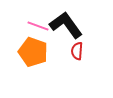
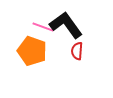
pink line: moved 5 px right, 1 px down
orange pentagon: moved 1 px left, 1 px up
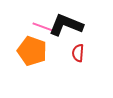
black L-shape: rotated 32 degrees counterclockwise
red semicircle: moved 1 px right, 2 px down
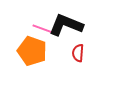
pink line: moved 2 px down
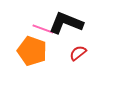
black L-shape: moved 2 px up
red semicircle: rotated 48 degrees clockwise
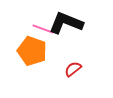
red semicircle: moved 5 px left, 16 px down
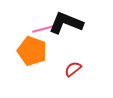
pink line: rotated 35 degrees counterclockwise
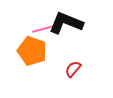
red semicircle: rotated 12 degrees counterclockwise
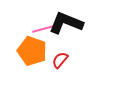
red semicircle: moved 13 px left, 9 px up
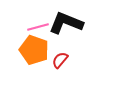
pink line: moved 5 px left, 2 px up
orange pentagon: moved 2 px right, 1 px up
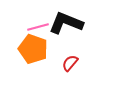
orange pentagon: moved 1 px left, 1 px up
red semicircle: moved 10 px right, 3 px down
